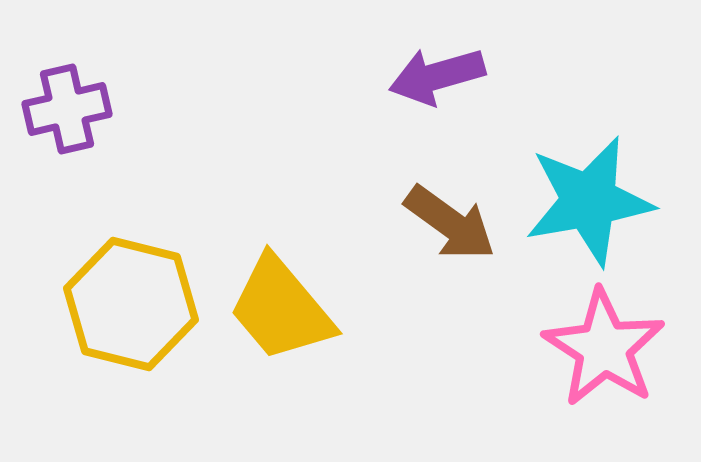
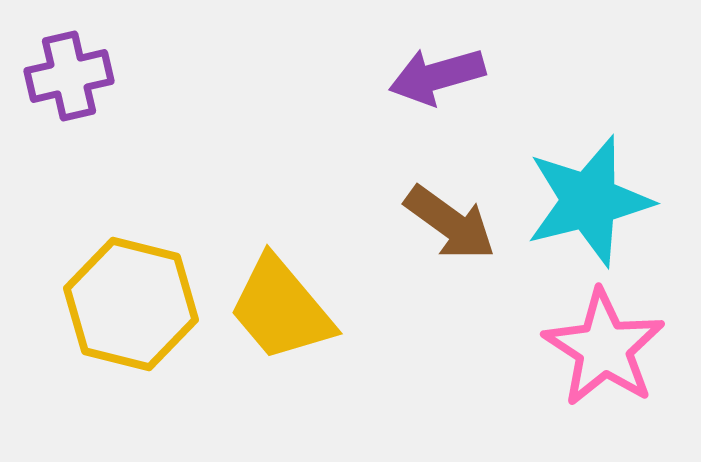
purple cross: moved 2 px right, 33 px up
cyan star: rotated 4 degrees counterclockwise
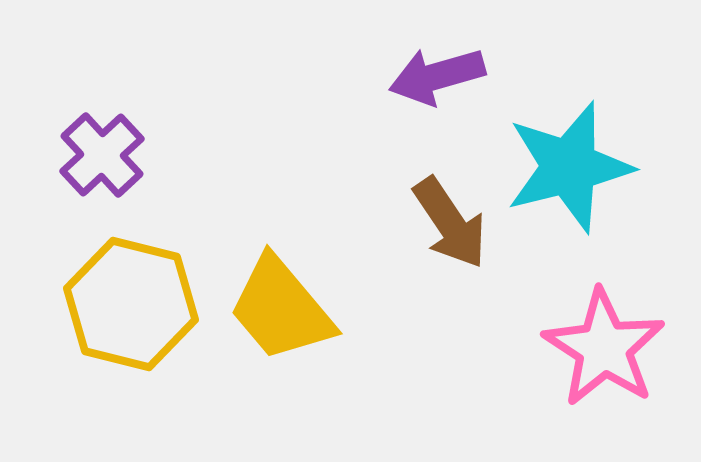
purple cross: moved 33 px right, 79 px down; rotated 30 degrees counterclockwise
cyan star: moved 20 px left, 34 px up
brown arrow: rotated 20 degrees clockwise
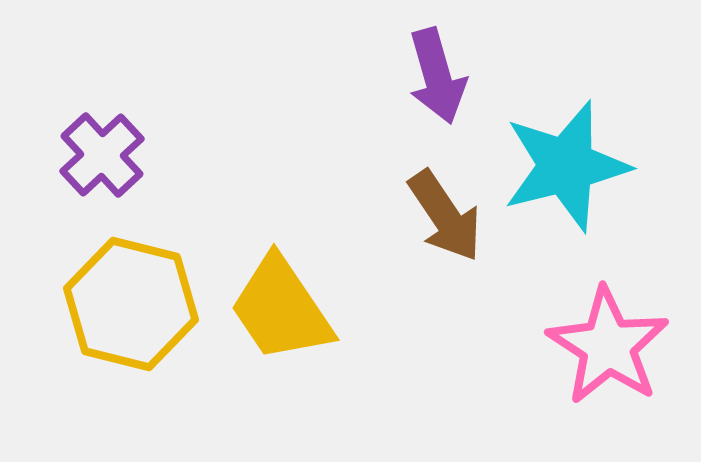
purple arrow: rotated 90 degrees counterclockwise
cyan star: moved 3 px left, 1 px up
brown arrow: moved 5 px left, 7 px up
yellow trapezoid: rotated 6 degrees clockwise
pink star: moved 4 px right, 2 px up
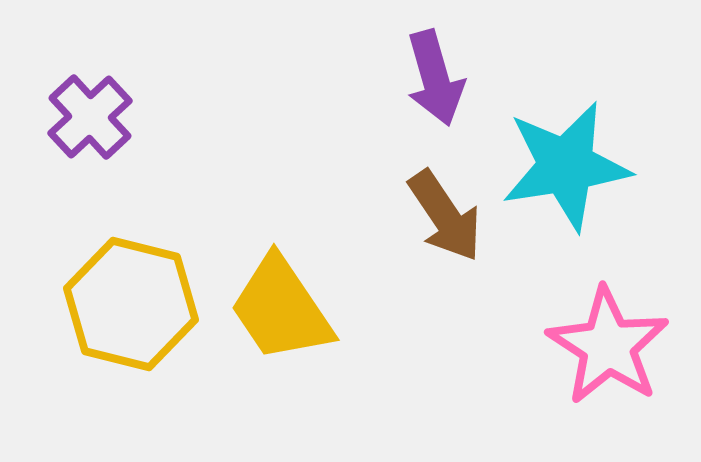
purple arrow: moved 2 px left, 2 px down
purple cross: moved 12 px left, 38 px up
cyan star: rotated 5 degrees clockwise
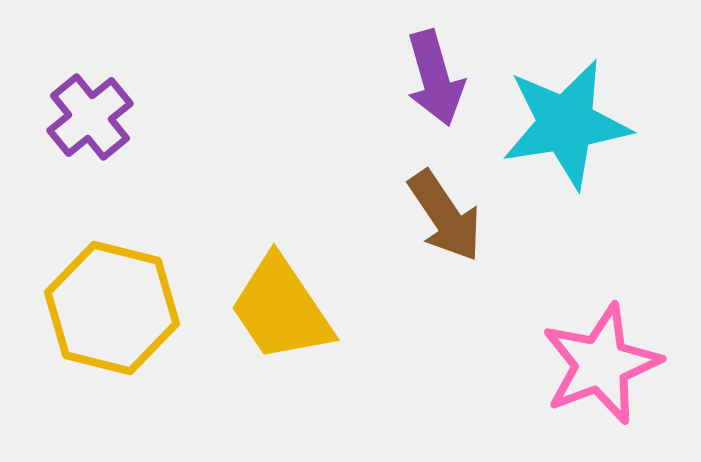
purple cross: rotated 4 degrees clockwise
cyan star: moved 42 px up
yellow hexagon: moved 19 px left, 4 px down
pink star: moved 7 px left, 18 px down; rotated 18 degrees clockwise
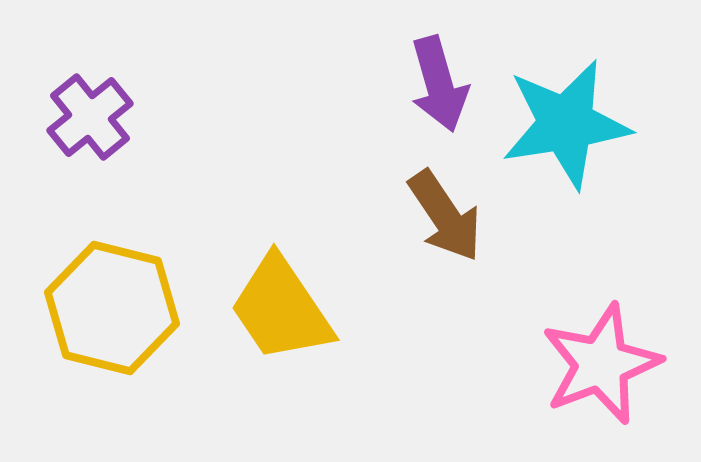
purple arrow: moved 4 px right, 6 px down
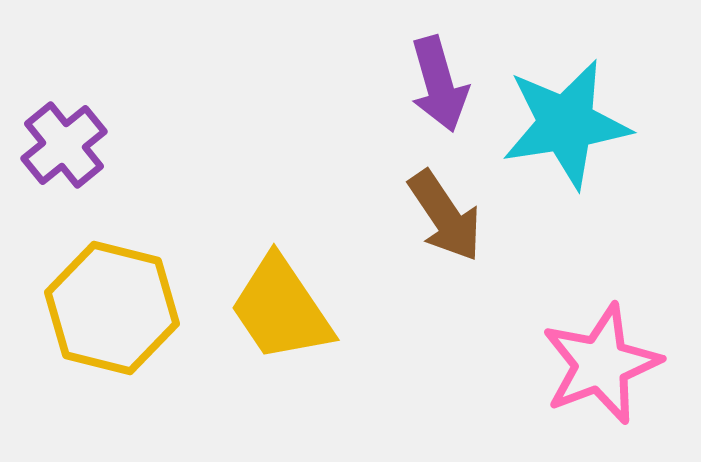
purple cross: moved 26 px left, 28 px down
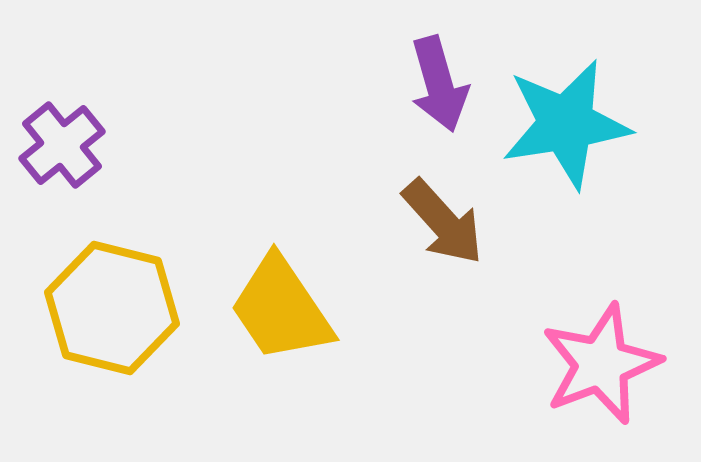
purple cross: moved 2 px left
brown arrow: moved 2 px left, 6 px down; rotated 8 degrees counterclockwise
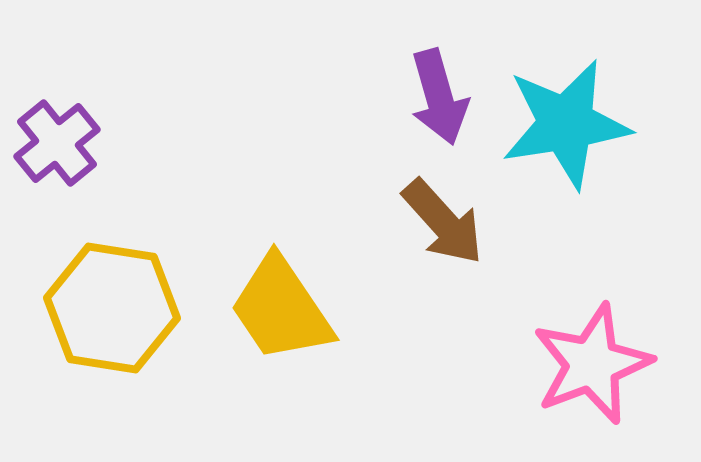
purple arrow: moved 13 px down
purple cross: moved 5 px left, 2 px up
yellow hexagon: rotated 5 degrees counterclockwise
pink star: moved 9 px left
